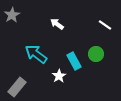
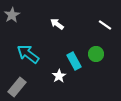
cyan arrow: moved 8 px left
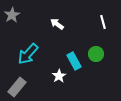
white line: moved 2 px left, 3 px up; rotated 40 degrees clockwise
cyan arrow: rotated 85 degrees counterclockwise
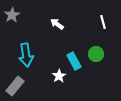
cyan arrow: moved 2 px left, 1 px down; rotated 50 degrees counterclockwise
gray rectangle: moved 2 px left, 1 px up
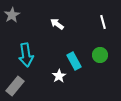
green circle: moved 4 px right, 1 px down
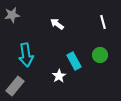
gray star: rotated 21 degrees clockwise
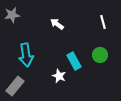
white star: rotated 16 degrees counterclockwise
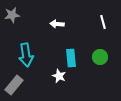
white arrow: rotated 32 degrees counterclockwise
green circle: moved 2 px down
cyan rectangle: moved 3 px left, 3 px up; rotated 24 degrees clockwise
gray rectangle: moved 1 px left, 1 px up
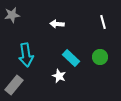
cyan rectangle: rotated 42 degrees counterclockwise
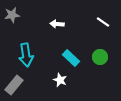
white line: rotated 40 degrees counterclockwise
white star: moved 1 px right, 4 px down
